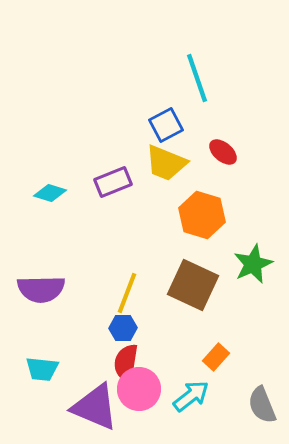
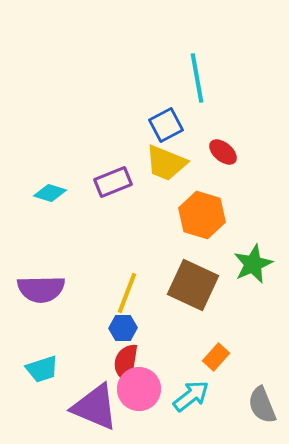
cyan line: rotated 9 degrees clockwise
cyan trapezoid: rotated 24 degrees counterclockwise
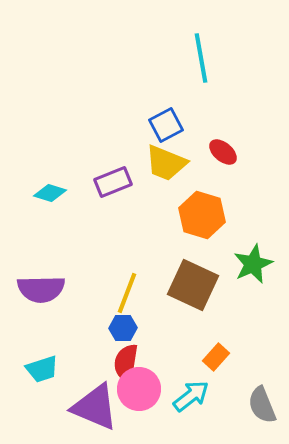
cyan line: moved 4 px right, 20 px up
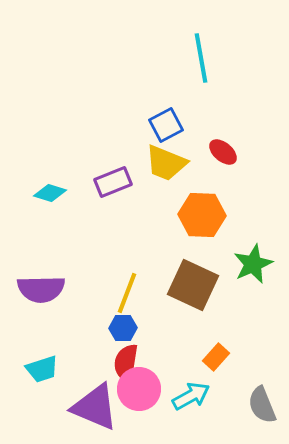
orange hexagon: rotated 15 degrees counterclockwise
cyan arrow: rotated 9 degrees clockwise
